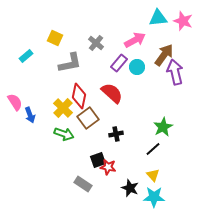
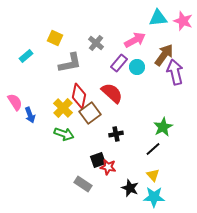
brown square: moved 2 px right, 5 px up
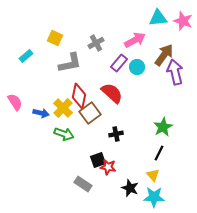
gray cross: rotated 21 degrees clockwise
blue arrow: moved 11 px right, 2 px up; rotated 56 degrees counterclockwise
black line: moved 6 px right, 4 px down; rotated 21 degrees counterclockwise
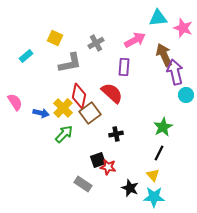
pink star: moved 7 px down
brown arrow: rotated 60 degrees counterclockwise
purple rectangle: moved 5 px right, 4 px down; rotated 36 degrees counterclockwise
cyan circle: moved 49 px right, 28 px down
green arrow: rotated 66 degrees counterclockwise
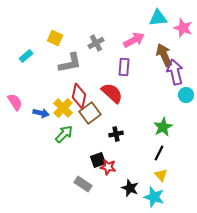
pink arrow: moved 1 px left
yellow triangle: moved 8 px right
cyan star: rotated 15 degrees clockwise
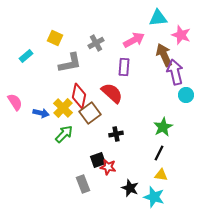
pink star: moved 2 px left, 7 px down
yellow triangle: rotated 40 degrees counterclockwise
gray rectangle: rotated 36 degrees clockwise
